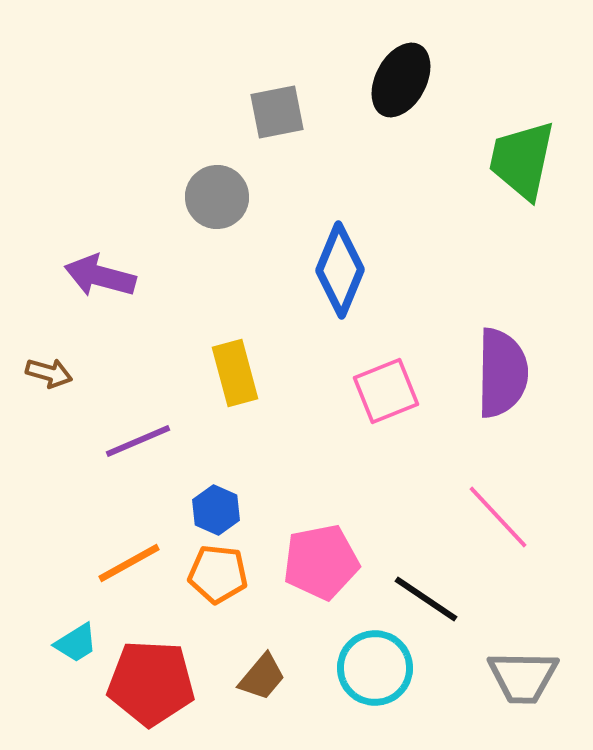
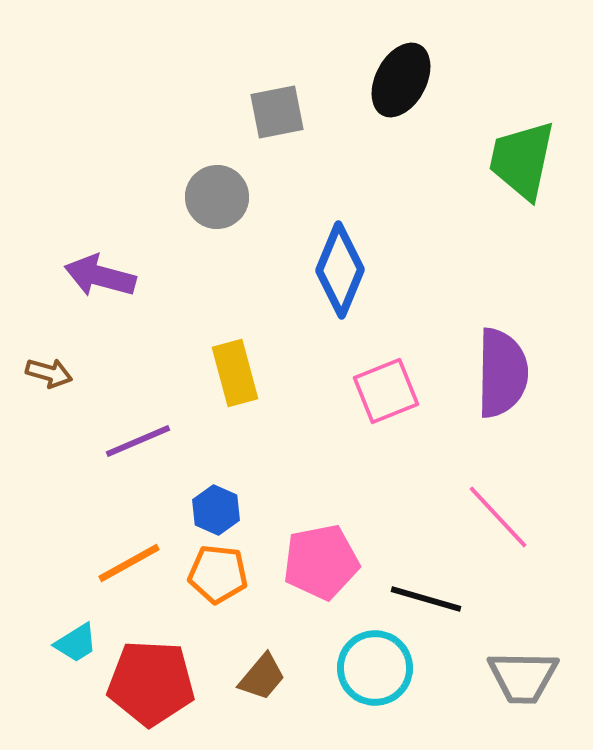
black line: rotated 18 degrees counterclockwise
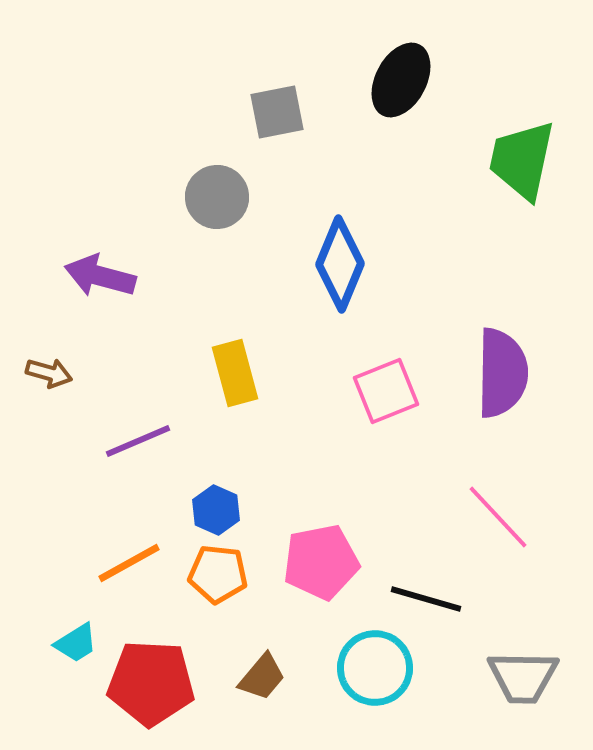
blue diamond: moved 6 px up
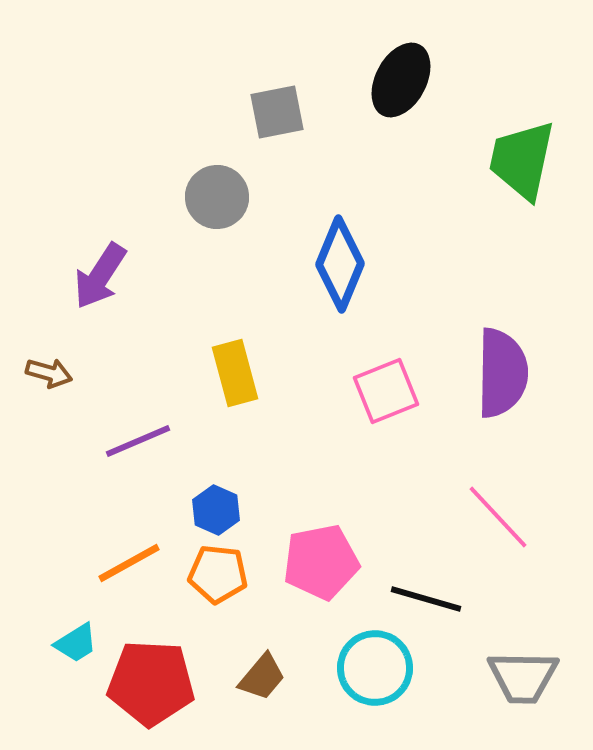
purple arrow: rotated 72 degrees counterclockwise
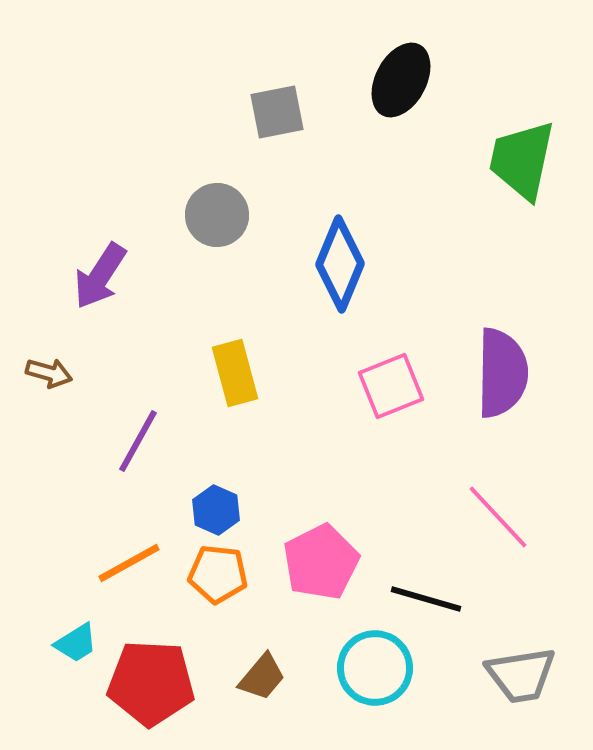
gray circle: moved 18 px down
pink square: moved 5 px right, 5 px up
purple line: rotated 38 degrees counterclockwise
pink pentagon: rotated 16 degrees counterclockwise
gray trapezoid: moved 2 px left, 2 px up; rotated 10 degrees counterclockwise
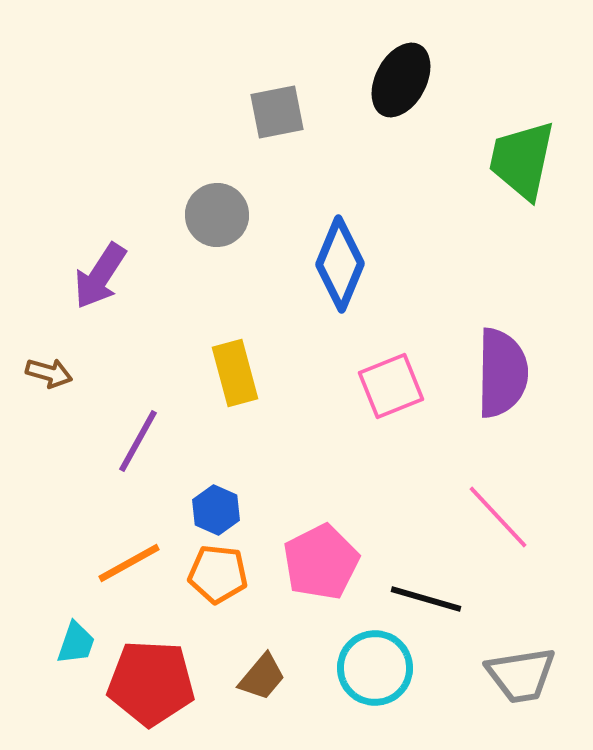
cyan trapezoid: rotated 39 degrees counterclockwise
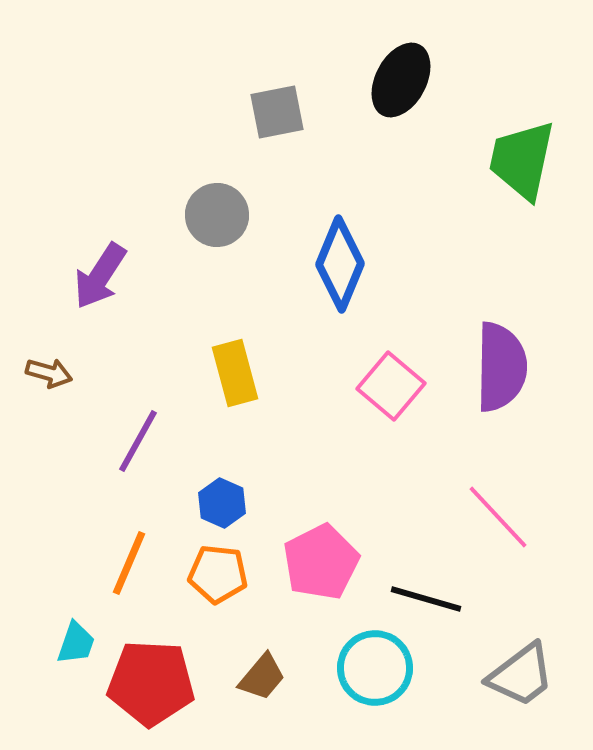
purple semicircle: moved 1 px left, 6 px up
pink square: rotated 28 degrees counterclockwise
blue hexagon: moved 6 px right, 7 px up
orange line: rotated 38 degrees counterclockwise
gray trapezoid: rotated 28 degrees counterclockwise
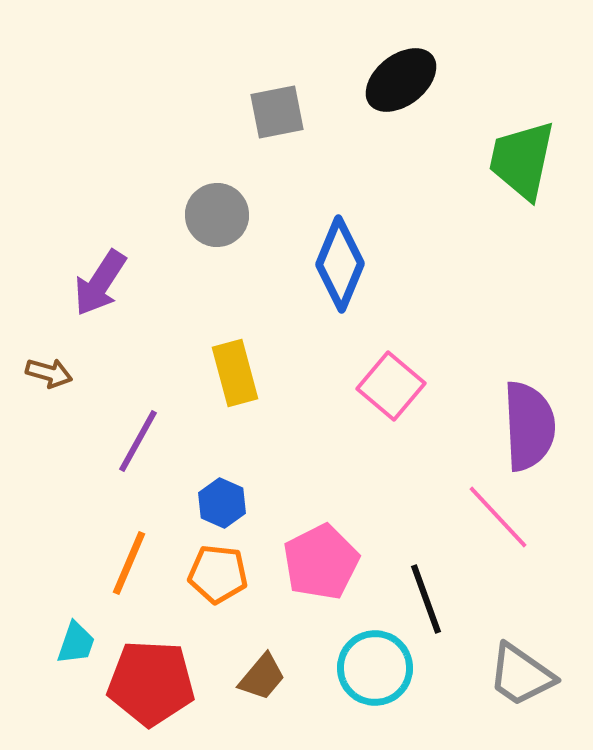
black ellipse: rotated 24 degrees clockwise
purple arrow: moved 7 px down
purple semicircle: moved 28 px right, 59 px down; rotated 4 degrees counterclockwise
black line: rotated 54 degrees clockwise
gray trapezoid: rotated 72 degrees clockwise
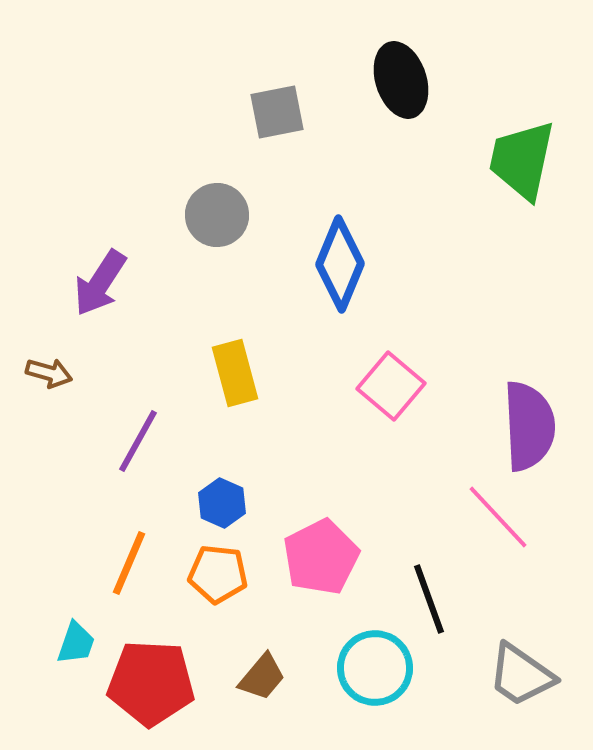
black ellipse: rotated 70 degrees counterclockwise
pink pentagon: moved 5 px up
black line: moved 3 px right
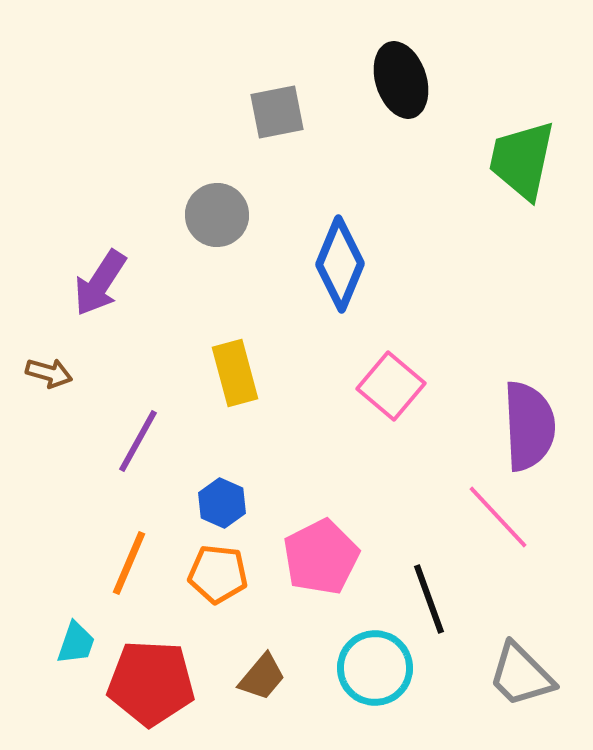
gray trapezoid: rotated 10 degrees clockwise
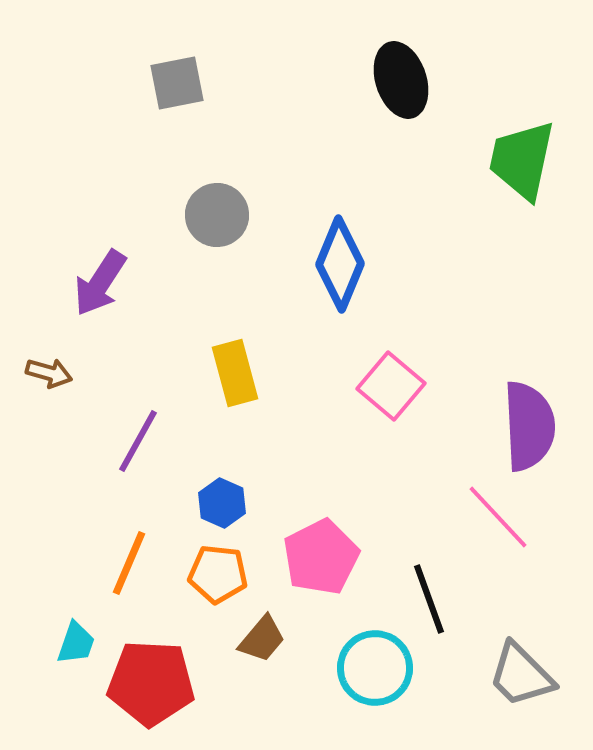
gray square: moved 100 px left, 29 px up
brown trapezoid: moved 38 px up
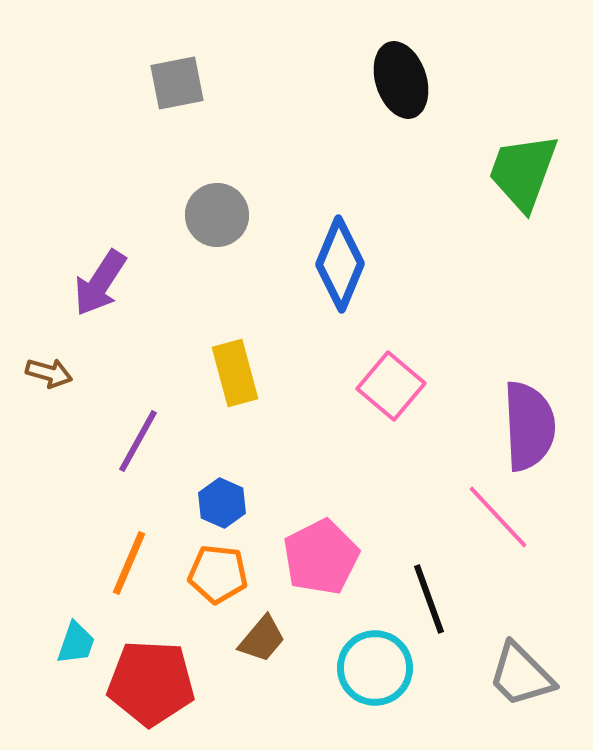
green trapezoid: moved 1 px right, 12 px down; rotated 8 degrees clockwise
